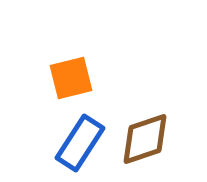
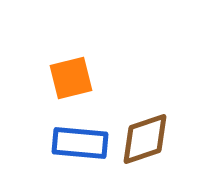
blue rectangle: rotated 62 degrees clockwise
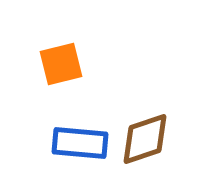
orange square: moved 10 px left, 14 px up
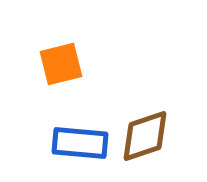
brown diamond: moved 3 px up
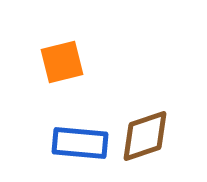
orange square: moved 1 px right, 2 px up
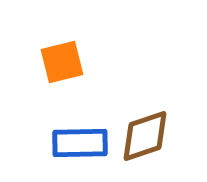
blue rectangle: rotated 6 degrees counterclockwise
